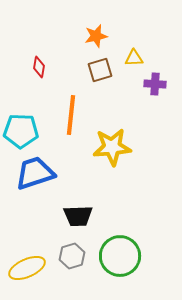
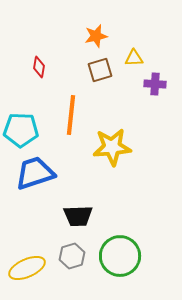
cyan pentagon: moved 1 px up
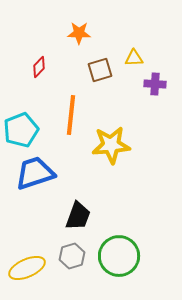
orange star: moved 17 px left, 3 px up; rotated 15 degrees clockwise
red diamond: rotated 35 degrees clockwise
cyan pentagon: rotated 24 degrees counterclockwise
yellow star: moved 1 px left, 2 px up
black trapezoid: rotated 68 degrees counterclockwise
green circle: moved 1 px left
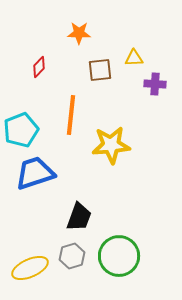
brown square: rotated 10 degrees clockwise
black trapezoid: moved 1 px right, 1 px down
yellow ellipse: moved 3 px right
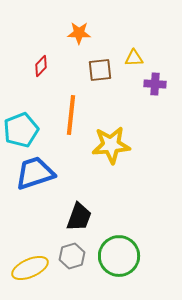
red diamond: moved 2 px right, 1 px up
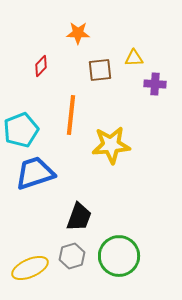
orange star: moved 1 px left
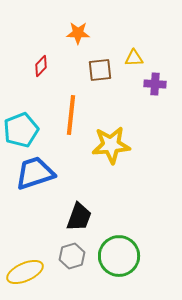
yellow ellipse: moved 5 px left, 4 px down
